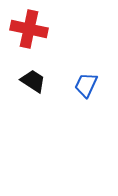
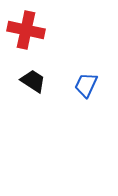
red cross: moved 3 px left, 1 px down
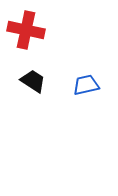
blue trapezoid: rotated 52 degrees clockwise
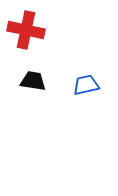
black trapezoid: rotated 24 degrees counterclockwise
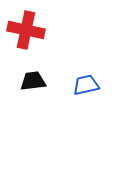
black trapezoid: rotated 16 degrees counterclockwise
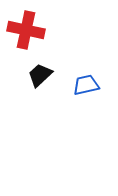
black trapezoid: moved 7 px right, 6 px up; rotated 36 degrees counterclockwise
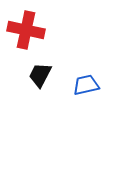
black trapezoid: rotated 20 degrees counterclockwise
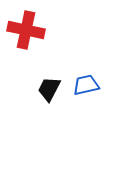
black trapezoid: moved 9 px right, 14 px down
